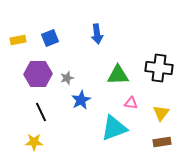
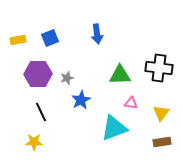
green triangle: moved 2 px right
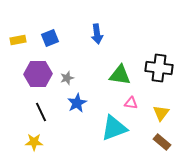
green triangle: rotated 10 degrees clockwise
blue star: moved 4 px left, 3 px down
brown rectangle: rotated 48 degrees clockwise
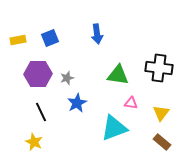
green triangle: moved 2 px left
yellow star: rotated 24 degrees clockwise
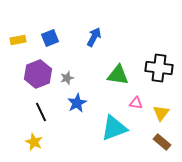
blue arrow: moved 3 px left, 3 px down; rotated 144 degrees counterclockwise
purple hexagon: rotated 20 degrees counterclockwise
pink triangle: moved 5 px right
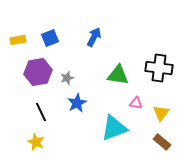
purple hexagon: moved 2 px up; rotated 12 degrees clockwise
yellow star: moved 2 px right
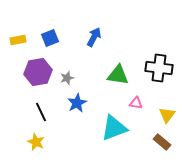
yellow triangle: moved 6 px right, 2 px down
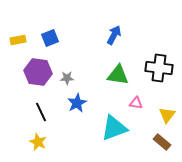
blue arrow: moved 20 px right, 2 px up
purple hexagon: rotated 16 degrees clockwise
gray star: rotated 16 degrees clockwise
yellow star: moved 2 px right
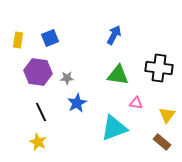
yellow rectangle: rotated 70 degrees counterclockwise
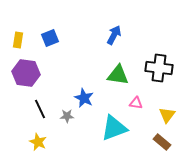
purple hexagon: moved 12 px left, 1 px down
gray star: moved 38 px down
blue star: moved 7 px right, 5 px up; rotated 18 degrees counterclockwise
black line: moved 1 px left, 3 px up
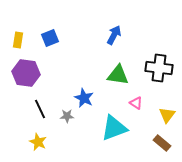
pink triangle: rotated 24 degrees clockwise
brown rectangle: moved 1 px down
